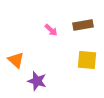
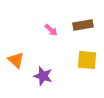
purple star: moved 6 px right, 5 px up
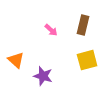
brown rectangle: rotated 66 degrees counterclockwise
yellow square: rotated 20 degrees counterclockwise
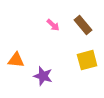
brown rectangle: rotated 54 degrees counterclockwise
pink arrow: moved 2 px right, 5 px up
orange triangle: rotated 36 degrees counterclockwise
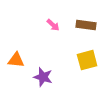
brown rectangle: moved 3 px right; rotated 42 degrees counterclockwise
purple star: moved 1 px down
